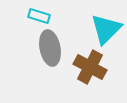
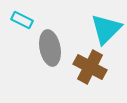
cyan rectangle: moved 17 px left, 4 px down; rotated 10 degrees clockwise
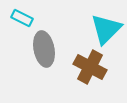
cyan rectangle: moved 2 px up
gray ellipse: moved 6 px left, 1 px down
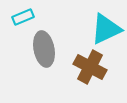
cyan rectangle: moved 1 px right, 1 px up; rotated 50 degrees counterclockwise
cyan triangle: rotated 20 degrees clockwise
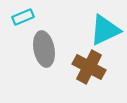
cyan triangle: moved 1 px left, 1 px down
brown cross: moved 1 px left
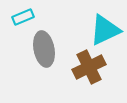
brown cross: rotated 36 degrees clockwise
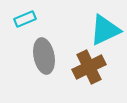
cyan rectangle: moved 2 px right, 2 px down
gray ellipse: moved 7 px down
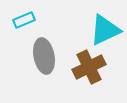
cyan rectangle: moved 1 px left, 1 px down
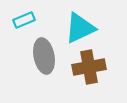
cyan triangle: moved 25 px left, 2 px up
brown cross: rotated 16 degrees clockwise
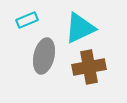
cyan rectangle: moved 3 px right
gray ellipse: rotated 24 degrees clockwise
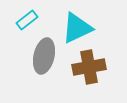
cyan rectangle: rotated 15 degrees counterclockwise
cyan triangle: moved 3 px left
